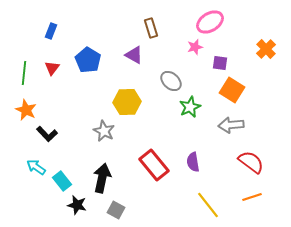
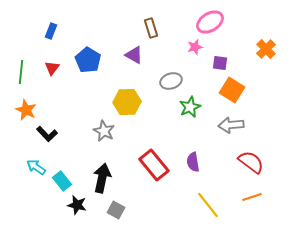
green line: moved 3 px left, 1 px up
gray ellipse: rotated 60 degrees counterclockwise
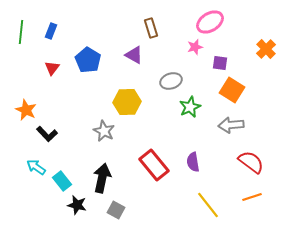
green line: moved 40 px up
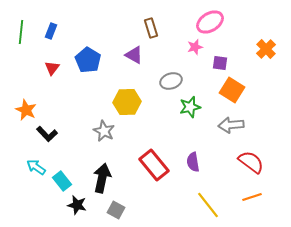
green star: rotated 10 degrees clockwise
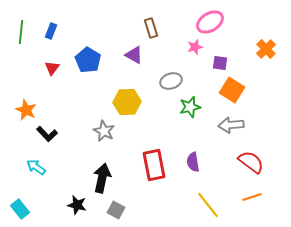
red rectangle: rotated 28 degrees clockwise
cyan rectangle: moved 42 px left, 28 px down
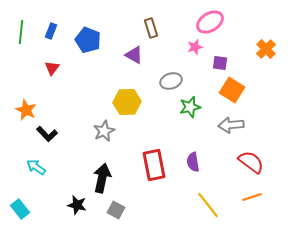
blue pentagon: moved 20 px up; rotated 10 degrees counterclockwise
gray star: rotated 20 degrees clockwise
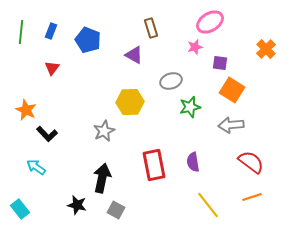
yellow hexagon: moved 3 px right
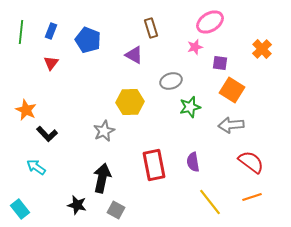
orange cross: moved 4 px left
red triangle: moved 1 px left, 5 px up
yellow line: moved 2 px right, 3 px up
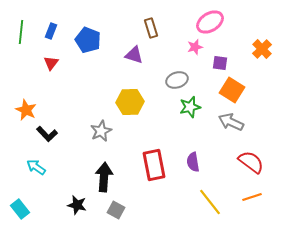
purple triangle: rotated 12 degrees counterclockwise
gray ellipse: moved 6 px right, 1 px up
gray arrow: moved 3 px up; rotated 30 degrees clockwise
gray star: moved 3 px left
black arrow: moved 2 px right, 1 px up; rotated 8 degrees counterclockwise
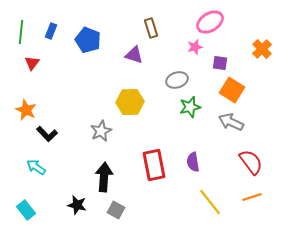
red triangle: moved 19 px left
red semicircle: rotated 16 degrees clockwise
cyan rectangle: moved 6 px right, 1 px down
